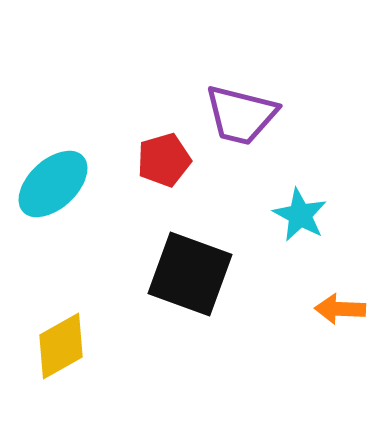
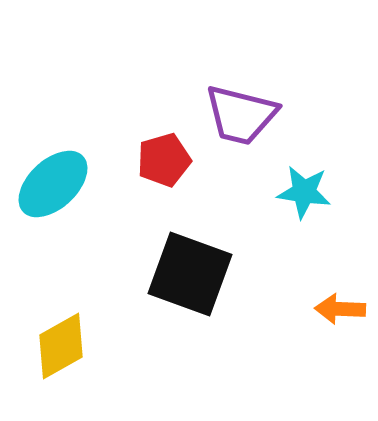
cyan star: moved 4 px right, 23 px up; rotated 20 degrees counterclockwise
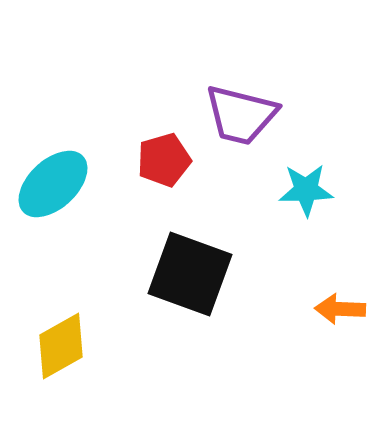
cyan star: moved 2 px right, 2 px up; rotated 10 degrees counterclockwise
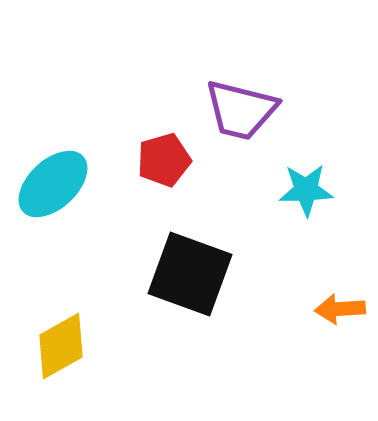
purple trapezoid: moved 5 px up
orange arrow: rotated 6 degrees counterclockwise
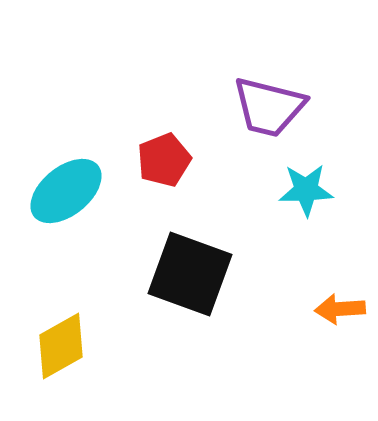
purple trapezoid: moved 28 px right, 3 px up
red pentagon: rotated 6 degrees counterclockwise
cyan ellipse: moved 13 px right, 7 px down; rotated 4 degrees clockwise
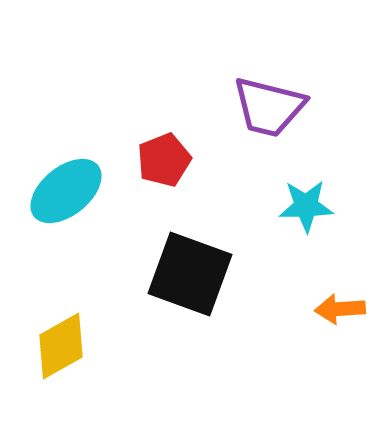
cyan star: moved 16 px down
